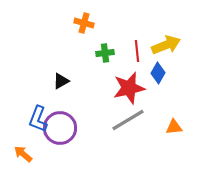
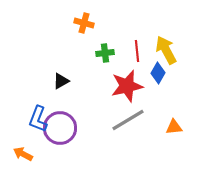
yellow arrow: moved 5 px down; rotated 96 degrees counterclockwise
red star: moved 2 px left, 2 px up
orange arrow: rotated 12 degrees counterclockwise
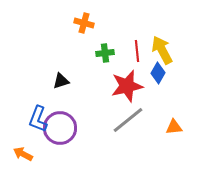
yellow arrow: moved 4 px left
black triangle: rotated 12 degrees clockwise
gray line: rotated 8 degrees counterclockwise
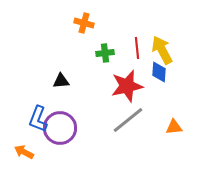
red line: moved 3 px up
blue diamond: moved 1 px right, 1 px up; rotated 25 degrees counterclockwise
black triangle: rotated 12 degrees clockwise
orange arrow: moved 1 px right, 2 px up
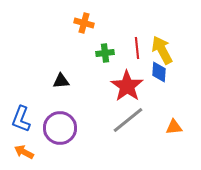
red star: rotated 24 degrees counterclockwise
blue L-shape: moved 17 px left
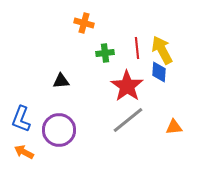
purple circle: moved 1 px left, 2 px down
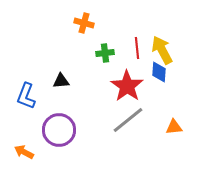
blue L-shape: moved 5 px right, 23 px up
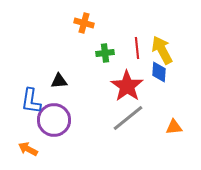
black triangle: moved 2 px left
blue L-shape: moved 5 px right, 5 px down; rotated 12 degrees counterclockwise
gray line: moved 2 px up
purple circle: moved 5 px left, 10 px up
orange arrow: moved 4 px right, 3 px up
